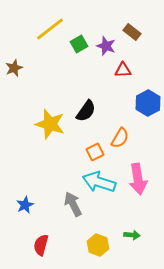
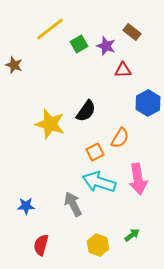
brown star: moved 3 px up; rotated 30 degrees counterclockwise
blue star: moved 1 px right, 1 px down; rotated 24 degrees clockwise
green arrow: rotated 42 degrees counterclockwise
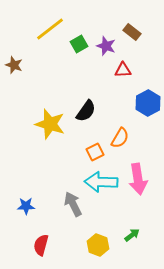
cyan arrow: moved 2 px right; rotated 16 degrees counterclockwise
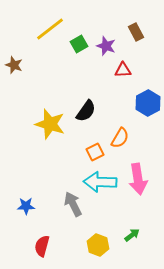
brown rectangle: moved 4 px right; rotated 24 degrees clockwise
cyan arrow: moved 1 px left
red semicircle: moved 1 px right, 1 px down
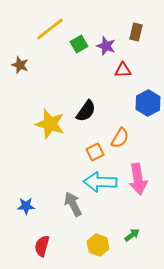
brown rectangle: rotated 42 degrees clockwise
brown star: moved 6 px right
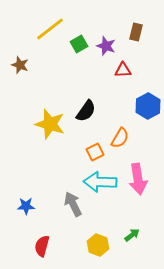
blue hexagon: moved 3 px down
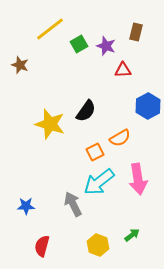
orange semicircle: rotated 30 degrees clockwise
cyan arrow: moved 1 px left; rotated 40 degrees counterclockwise
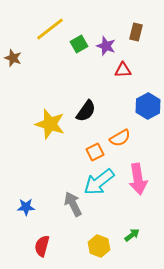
brown star: moved 7 px left, 7 px up
blue star: moved 1 px down
yellow hexagon: moved 1 px right, 1 px down
